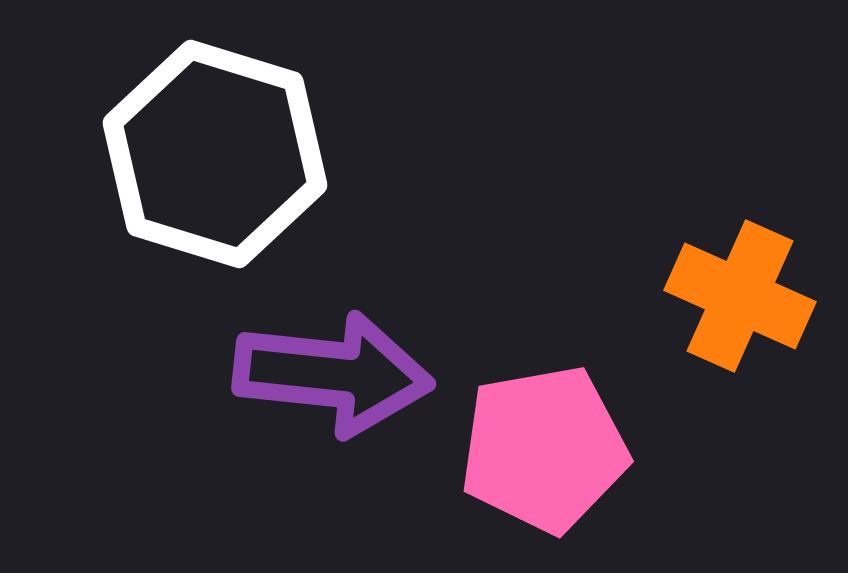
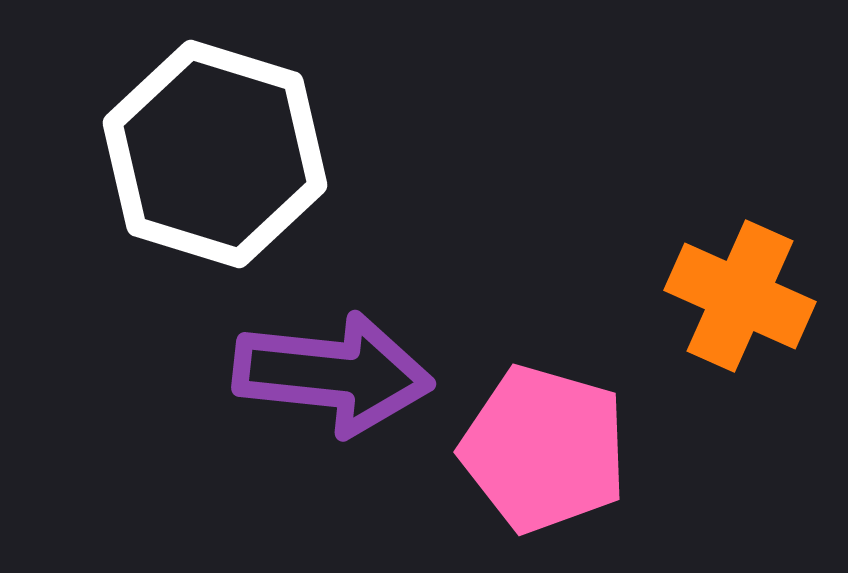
pink pentagon: rotated 26 degrees clockwise
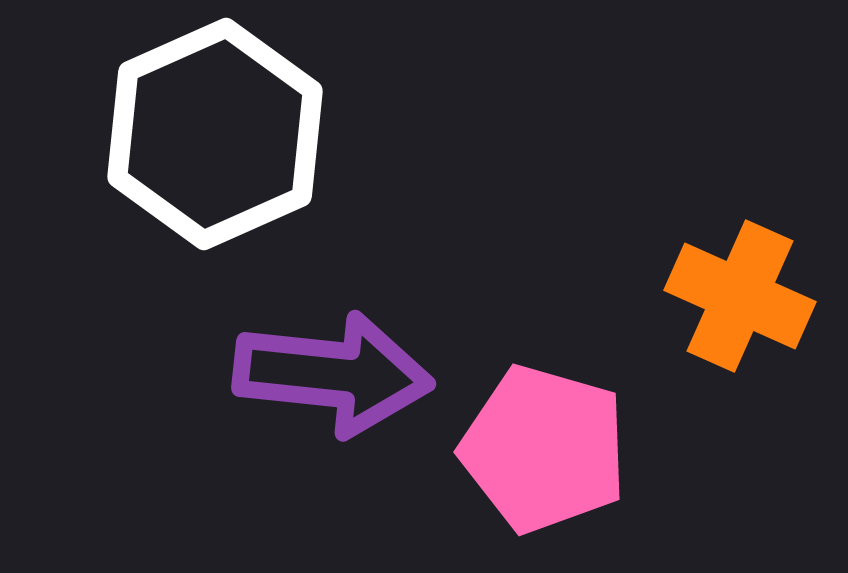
white hexagon: moved 20 px up; rotated 19 degrees clockwise
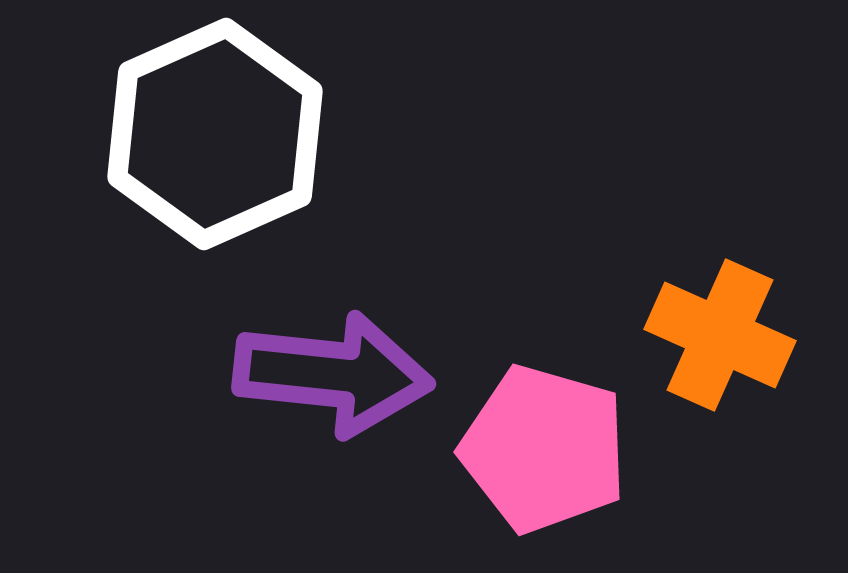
orange cross: moved 20 px left, 39 px down
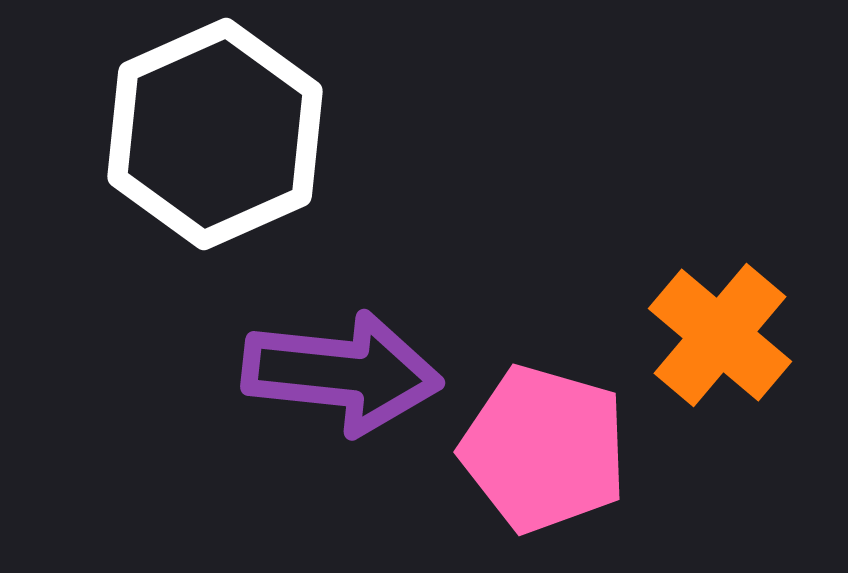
orange cross: rotated 16 degrees clockwise
purple arrow: moved 9 px right, 1 px up
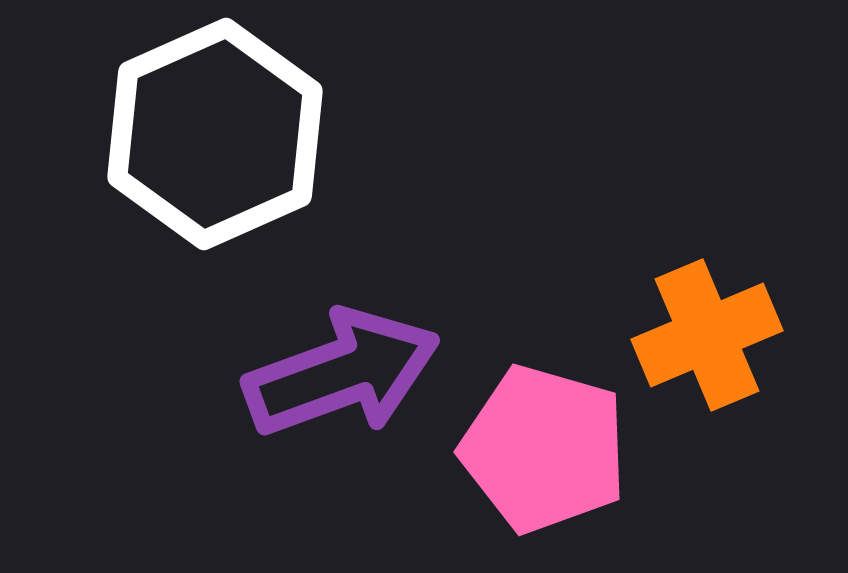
orange cross: moved 13 px left; rotated 27 degrees clockwise
purple arrow: rotated 26 degrees counterclockwise
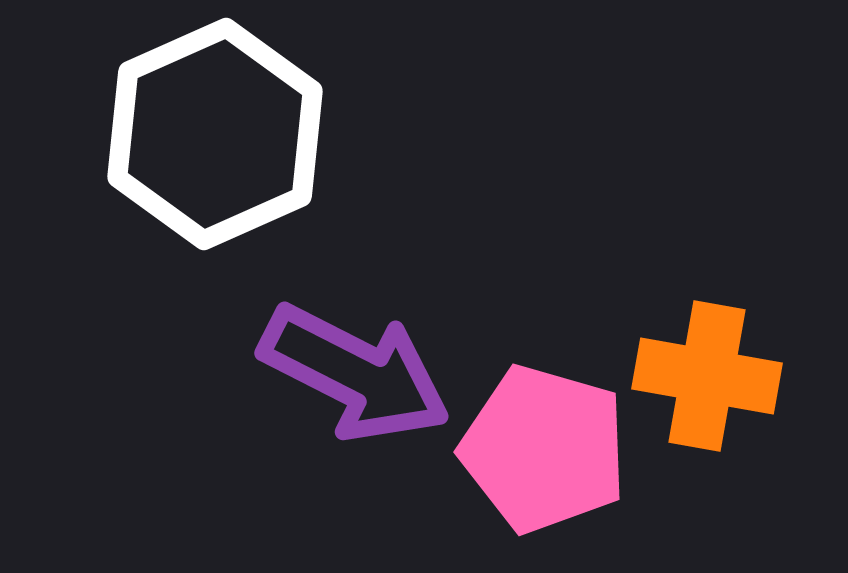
orange cross: moved 41 px down; rotated 33 degrees clockwise
purple arrow: moved 13 px right; rotated 47 degrees clockwise
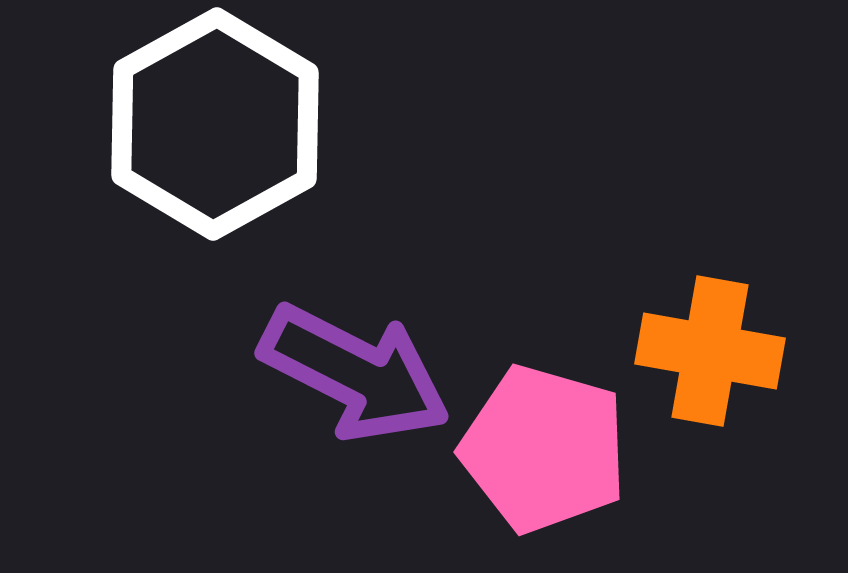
white hexagon: moved 10 px up; rotated 5 degrees counterclockwise
orange cross: moved 3 px right, 25 px up
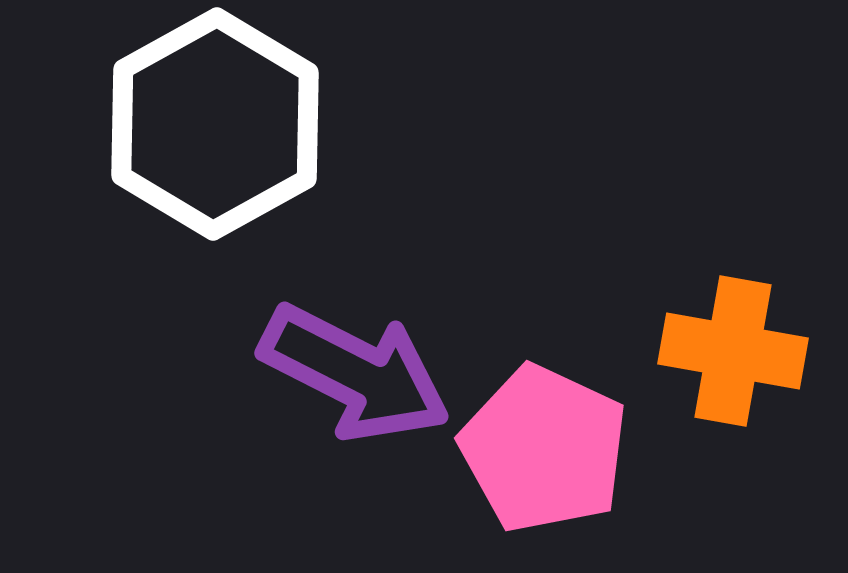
orange cross: moved 23 px right
pink pentagon: rotated 9 degrees clockwise
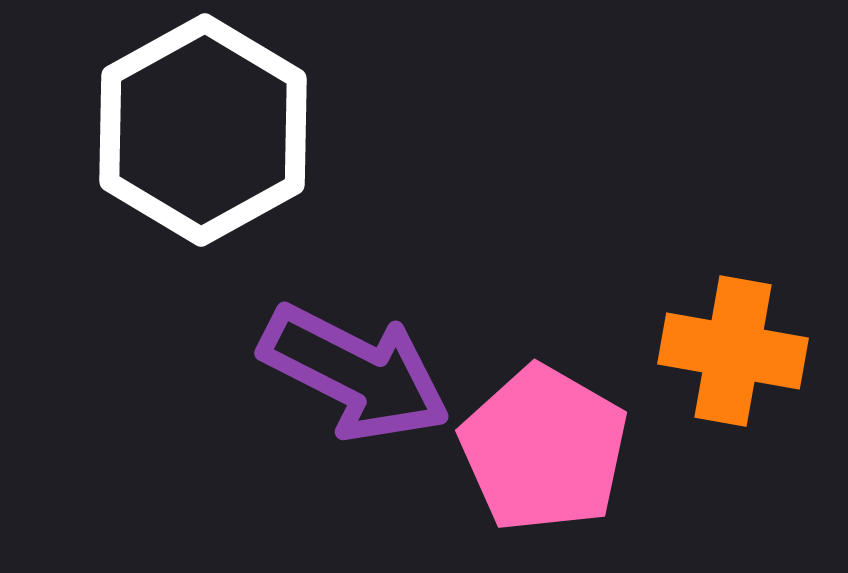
white hexagon: moved 12 px left, 6 px down
pink pentagon: rotated 5 degrees clockwise
